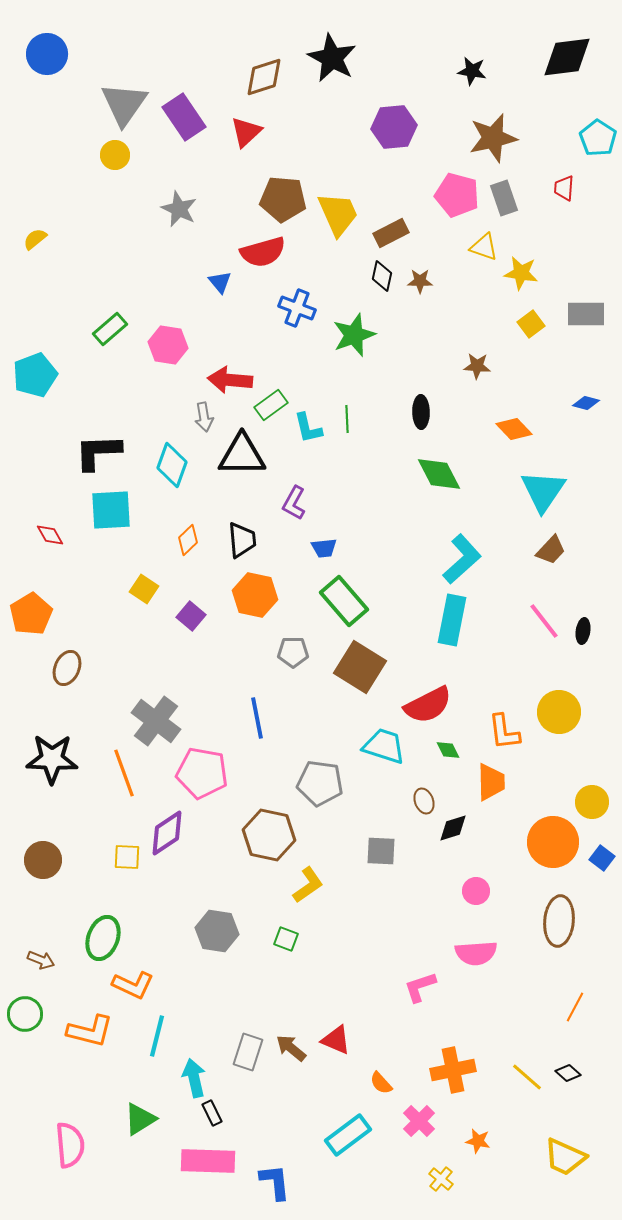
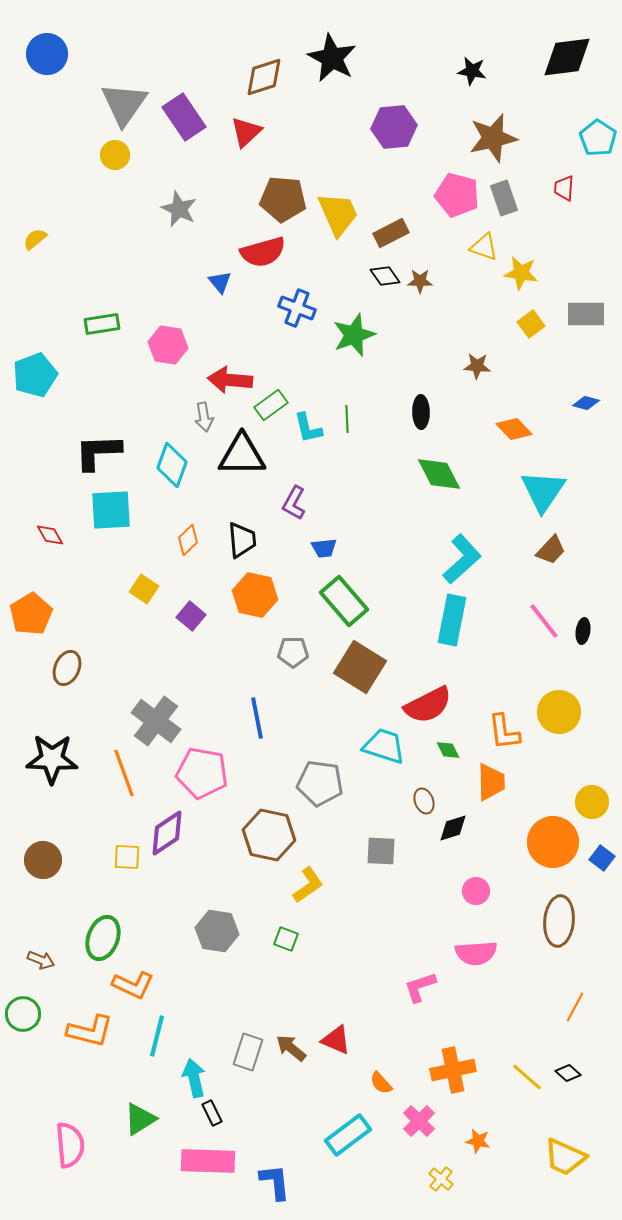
black diamond at (382, 276): moved 3 px right; rotated 48 degrees counterclockwise
green rectangle at (110, 329): moved 8 px left, 5 px up; rotated 32 degrees clockwise
green circle at (25, 1014): moved 2 px left
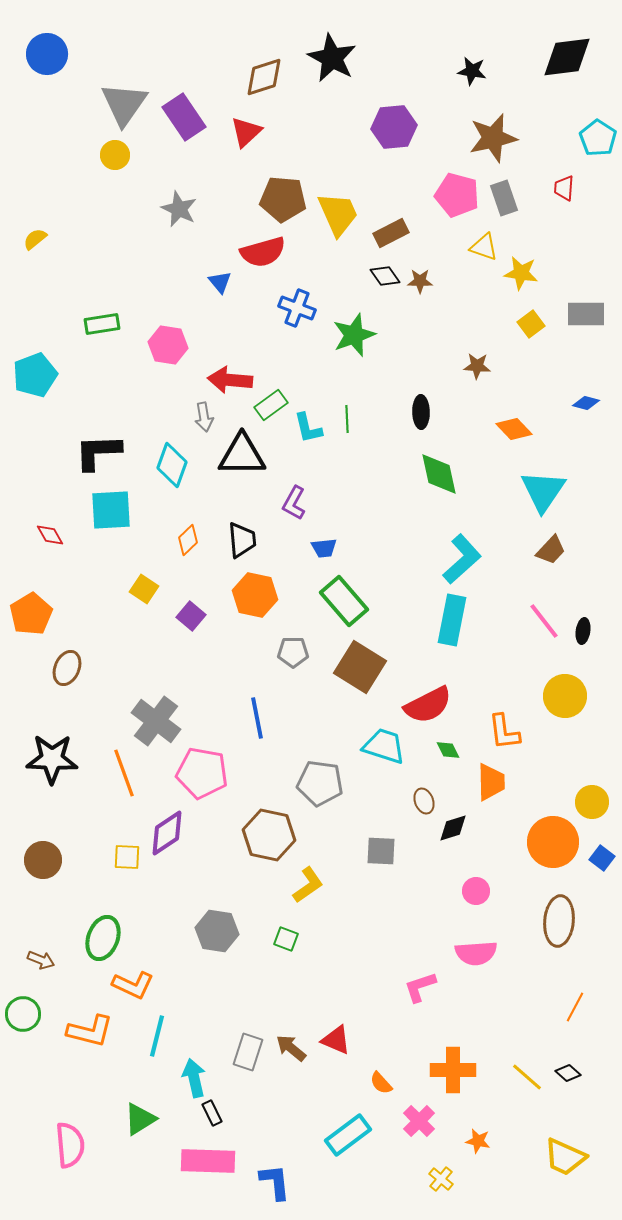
green diamond at (439, 474): rotated 15 degrees clockwise
yellow circle at (559, 712): moved 6 px right, 16 px up
orange cross at (453, 1070): rotated 12 degrees clockwise
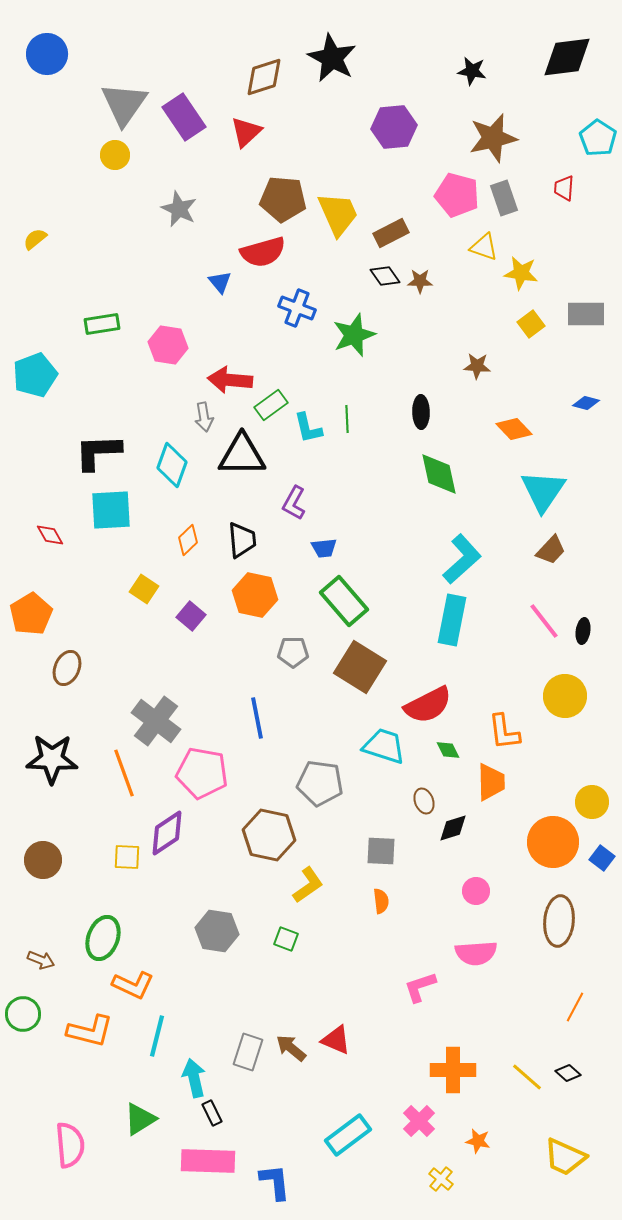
orange semicircle at (381, 1083): moved 182 px up; rotated 145 degrees counterclockwise
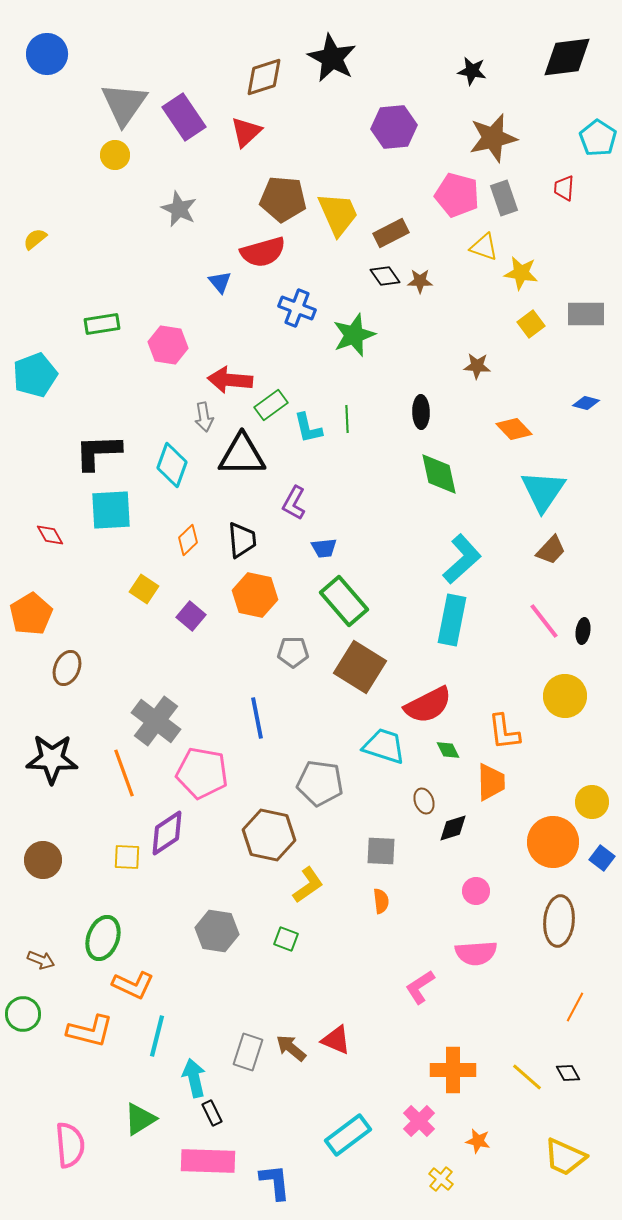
pink L-shape at (420, 987): rotated 15 degrees counterclockwise
black diamond at (568, 1073): rotated 20 degrees clockwise
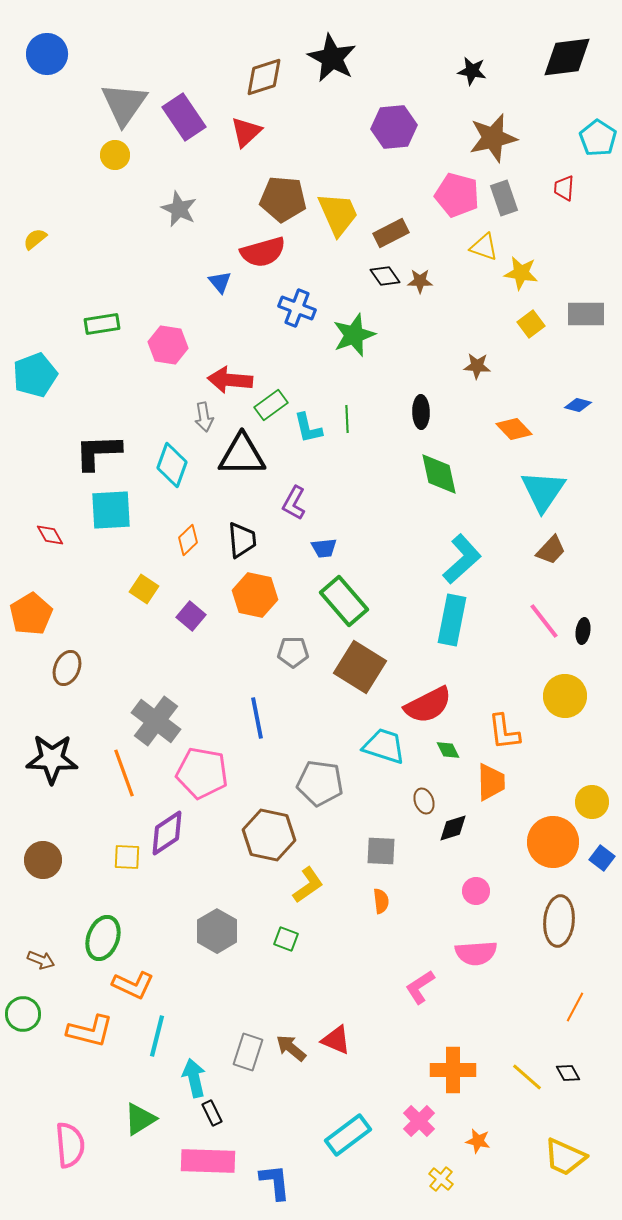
blue diamond at (586, 403): moved 8 px left, 2 px down
gray hexagon at (217, 931): rotated 21 degrees clockwise
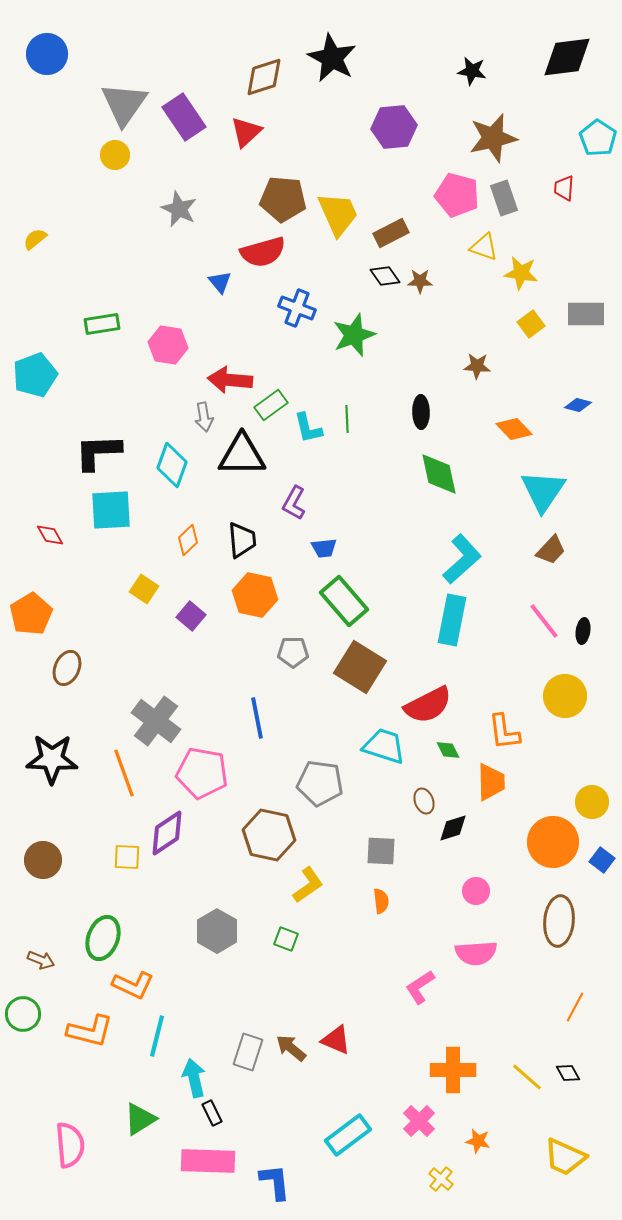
blue square at (602, 858): moved 2 px down
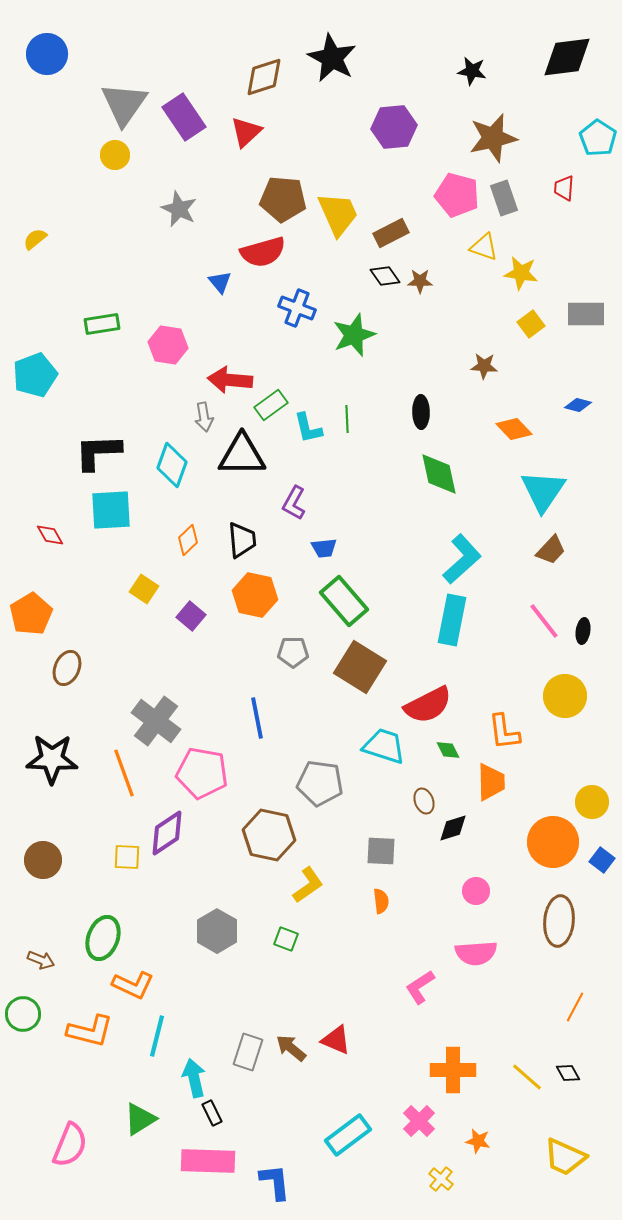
brown star at (477, 366): moved 7 px right
pink semicircle at (70, 1145): rotated 27 degrees clockwise
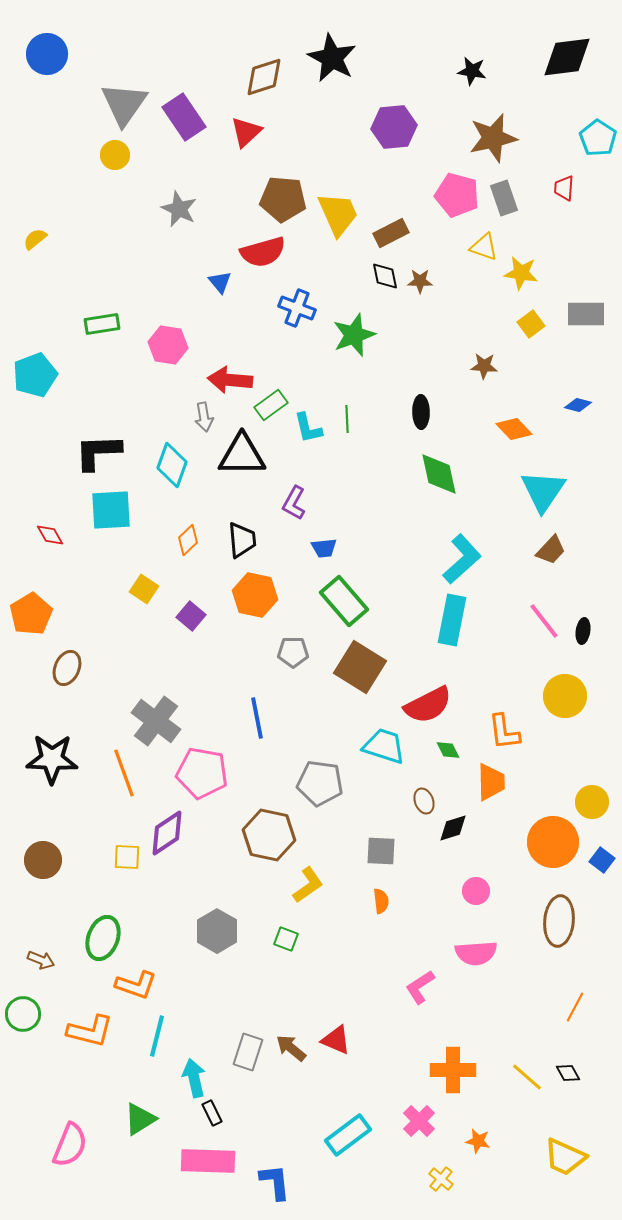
black diamond at (385, 276): rotated 24 degrees clockwise
orange L-shape at (133, 985): moved 3 px right; rotated 6 degrees counterclockwise
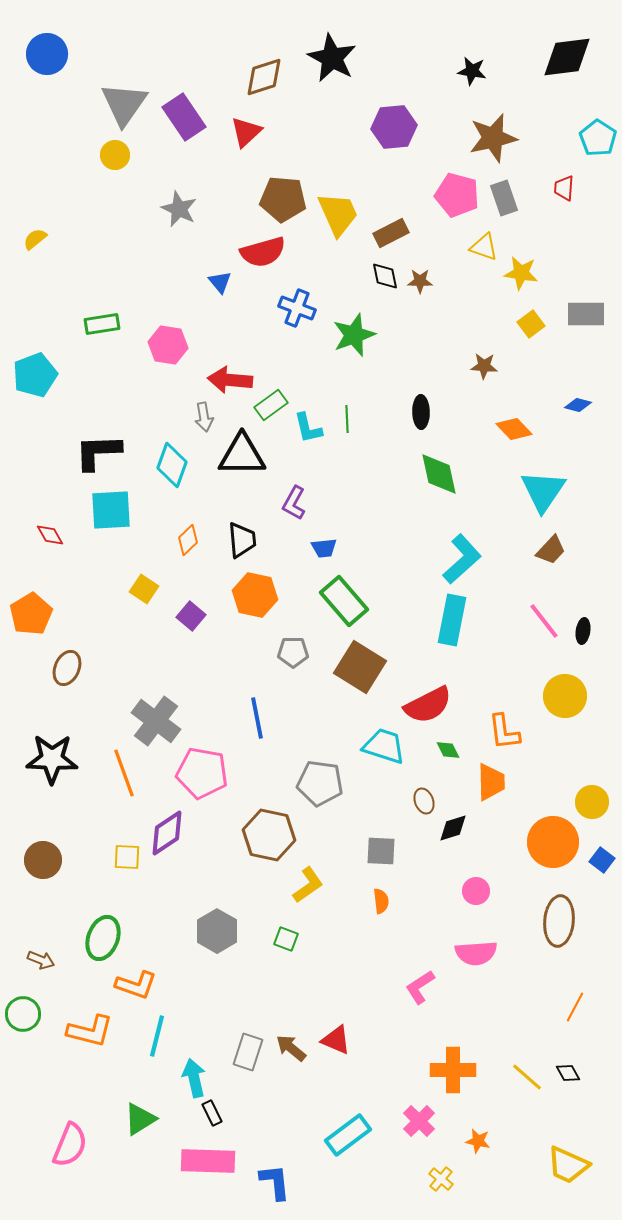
yellow trapezoid at (565, 1157): moved 3 px right, 8 px down
